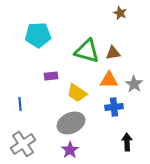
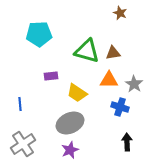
cyan pentagon: moved 1 px right, 1 px up
blue cross: moved 6 px right; rotated 24 degrees clockwise
gray ellipse: moved 1 px left
purple star: rotated 12 degrees clockwise
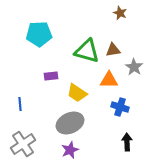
brown triangle: moved 3 px up
gray star: moved 17 px up
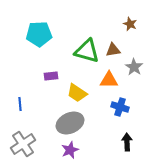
brown star: moved 10 px right, 11 px down
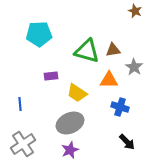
brown star: moved 5 px right, 13 px up
black arrow: rotated 138 degrees clockwise
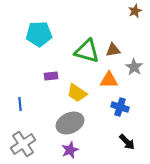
brown star: rotated 24 degrees clockwise
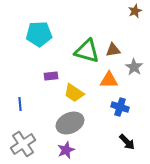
yellow trapezoid: moved 3 px left
purple star: moved 4 px left
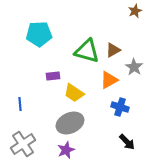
brown triangle: rotated 21 degrees counterclockwise
purple rectangle: moved 2 px right
orange triangle: rotated 30 degrees counterclockwise
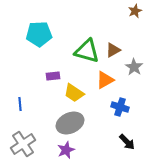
orange triangle: moved 4 px left
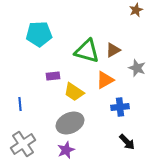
brown star: moved 1 px right, 1 px up
gray star: moved 3 px right, 1 px down; rotated 12 degrees counterclockwise
yellow trapezoid: moved 1 px up
blue cross: rotated 24 degrees counterclockwise
